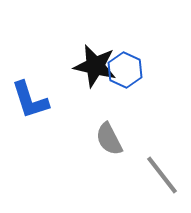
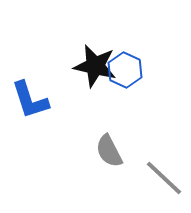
gray semicircle: moved 12 px down
gray line: moved 2 px right, 3 px down; rotated 9 degrees counterclockwise
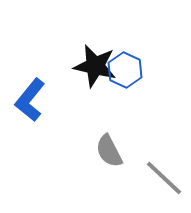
blue L-shape: rotated 57 degrees clockwise
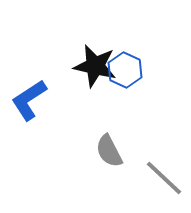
blue L-shape: moved 1 px left; rotated 18 degrees clockwise
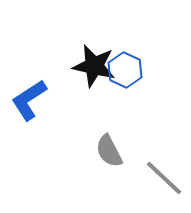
black star: moved 1 px left
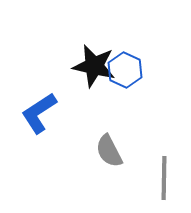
blue L-shape: moved 10 px right, 13 px down
gray line: rotated 48 degrees clockwise
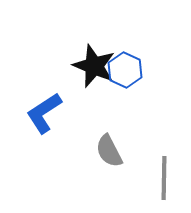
black star: rotated 9 degrees clockwise
blue L-shape: moved 5 px right
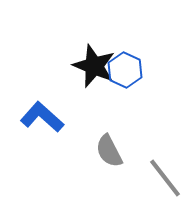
blue L-shape: moved 2 px left, 4 px down; rotated 75 degrees clockwise
gray line: moved 1 px right; rotated 39 degrees counterclockwise
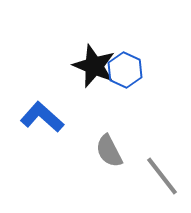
gray line: moved 3 px left, 2 px up
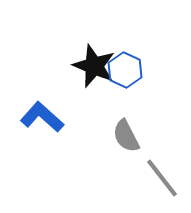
gray semicircle: moved 17 px right, 15 px up
gray line: moved 2 px down
